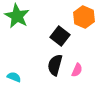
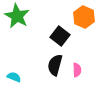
pink semicircle: rotated 24 degrees counterclockwise
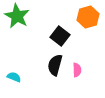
orange hexagon: moved 4 px right; rotated 20 degrees clockwise
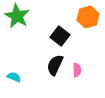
black semicircle: rotated 10 degrees clockwise
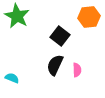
orange hexagon: moved 1 px right; rotated 10 degrees clockwise
cyan semicircle: moved 2 px left, 1 px down
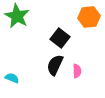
black square: moved 2 px down
pink semicircle: moved 1 px down
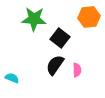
green star: moved 17 px right, 3 px down; rotated 25 degrees counterclockwise
black semicircle: rotated 10 degrees clockwise
pink semicircle: moved 1 px up
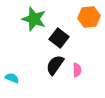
green star: rotated 15 degrees clockwise
black square: moved 1 px left
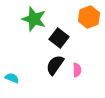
orange hexagon: rotated 15 degrees counterclockwise
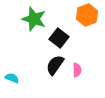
orange hexagon: moved 2 px left, 2 px up
